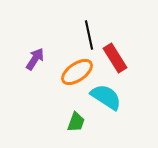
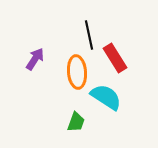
orange ellipse: rotated 60 degrees counterclockwise
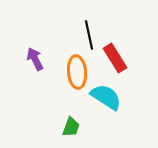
purple arrow: rotated 60 degrees counterclockwise
green trapezoid: moved 5 px left, 5 px down
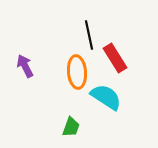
purple arrow: moved 10 px left, 7 px down
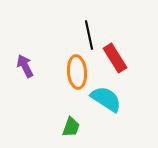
cyan semicircle: moved 2 px down
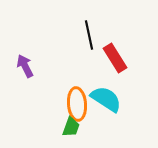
orange ellipse: moved 32 px down
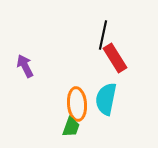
black line: moved 14 px right; rotated 24 degrees clockwise
cyan semicircle: rotated 112 degrees counterclockwise
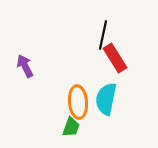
orange ellipse: moved 1 px right, 2 px up
